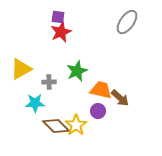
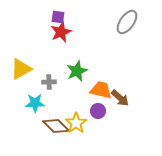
yellow star: moved 2 px up
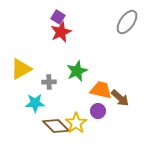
purple square: rotated 24 degrees clockwise
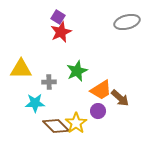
gray ellipse: rotated 40 degrees clockwise
yellow triangle: rotated 30 degrees clockwise
orange trapezoid: rotated 135 degrees clockwise
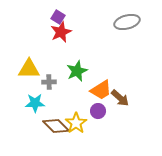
yellow triangle: moved 8 px right
